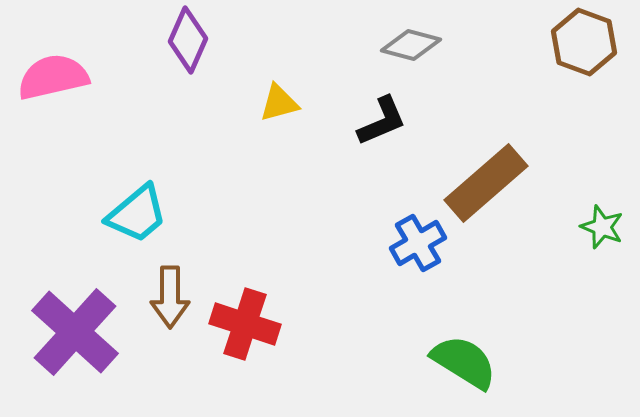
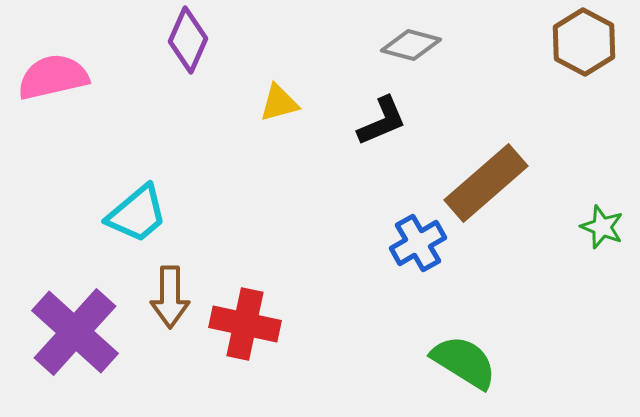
brown hexagon: rotated 8 degrees clockwise
red cross: rotated 6 degrees counterclockwise
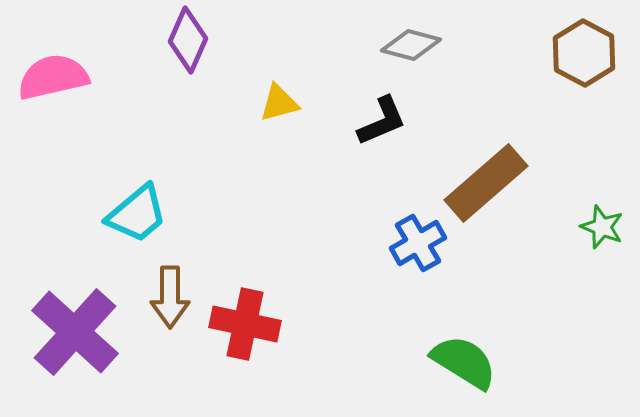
brown hexagon: moved 11 px down
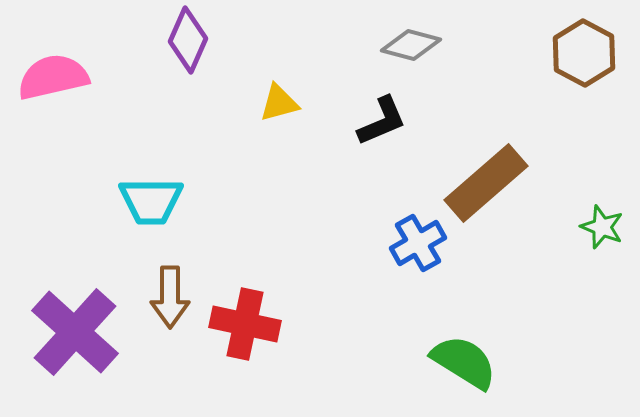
cyan trapezoid: moved 14 px right, 13 px up; rotated 40 degrees clockwise
